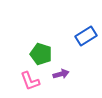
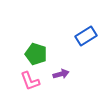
green pentagon: moved 5 px left
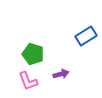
green pentagon: moved 3 px left
pink L-shape: moved 2 px left
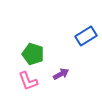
purple arrow: rotated 14 degrees counterclockwise
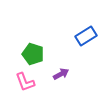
pink L-shape: moved 3 px left, 1 px down
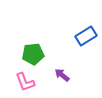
green pentagon: rotated 25 degrees counterclockwise
purple arrow: moved 1 px right, 1 px down; rotated 112 degrees counterclockwise
